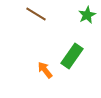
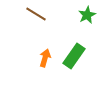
green rectangle: moved 2 px right
orange arrow: moved 12 px up; rotated 54 degrees clockwise
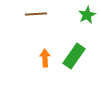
brown line: rotated 35 degrees counterclockwise
orange arrow: rotated 18 degrees counterclockwise
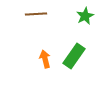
green star: moved 2 px left, 1 px down
orange arrow: moved 1 px down; rotated 12 degrees counterclockwise
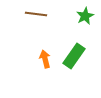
brown line: rotated 10 degrees clockwise
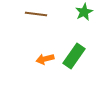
green star: moved 1 px left, 4 px up
orange arrow: rotated 90 degrees counterclockwise
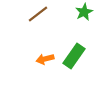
brown line: moved 2 px right; rotated 45 degrees counterclockwise
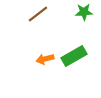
green star: rotated 24 degrees clockwise
green rectangle: rotated 25 degrees clockwise
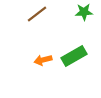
brown line: moved 1 px left
orange arrow: moved 2 px left, 1 px down
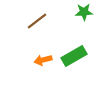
brown line: moved 7 px down
